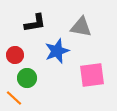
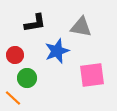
orange line: moved 1 px left
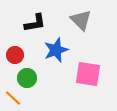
gray triangle: moved 7 px up; rotated 35 degrees clockwise
blue star: moved 1 px left, 1 px up
pink square: moved 4 px left, 1 px up; rotated 16 degrees clockwise
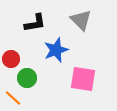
red circle: moved 4 px left, 4 px down
pink square: moved 5 px left, 5 px down
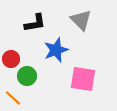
green circle: moved 2 px up
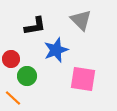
black L-shape: moved 3 px down
